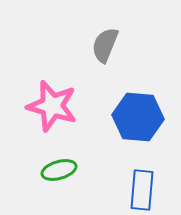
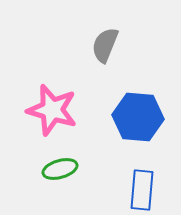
pink star: moved 4 px down
green ellipse: moved 1 px right, 1 px up
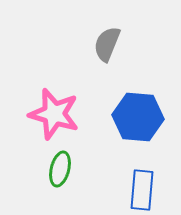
gray semicircle: moved 2 px right, 1 px up
pink star: moved 2 px right, 4 px down
green ellipse: rotated 60 degrees counterclockwise
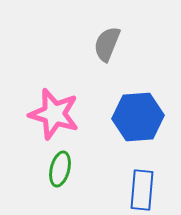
blue hexagon: rotated 9 degrees counterclockwise
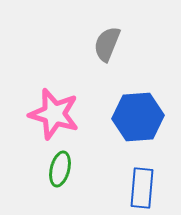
blue rectangle: moved 2 px up
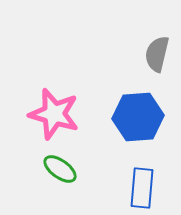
gray semicircle: moved 50 px right, 10 px down; rotated 9 degrees counterclockwise
green ellipse: rotated 68 degrees counterclockwise
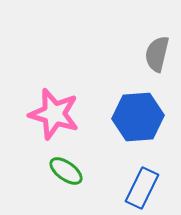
green ellipse: moved 6 px right, 2 px down
blue rectangle: rotated 21 degrees clockwise
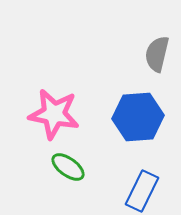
pink star: rotated 6 degrees counterclockwise
green ellipse: moved 2 px right, 4 px up
blue rectangle: moved 3 px down
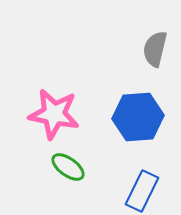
gray semicircle: moved 2 px left, 5 px up
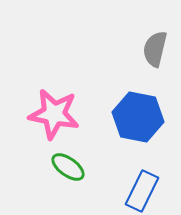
blue hexagon: rotated 15 degrees clockwise
